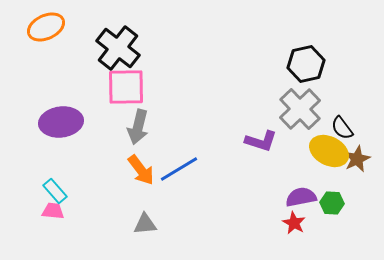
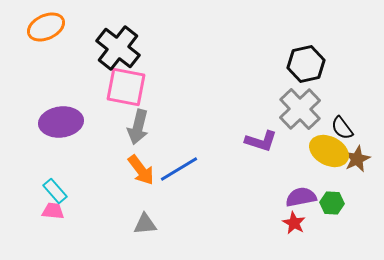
pink square: rotated 12 degrees clockwise
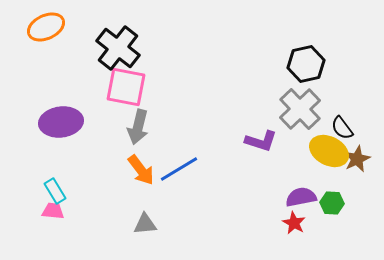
cyan rectangle: rotated 10 degrees clockwise
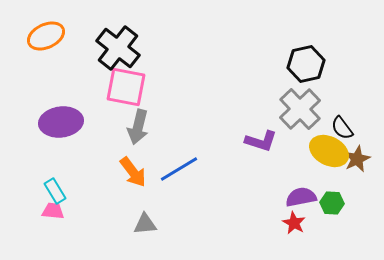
orange ellipse: moved 9 px down
orange arrow: moved 8 px left, 2 px down
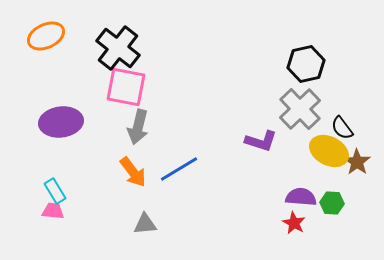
brown star: moved 3 px down; rotated 12 degrees counterclockwise
purple semicircle: rotated 16 degrees clockwise
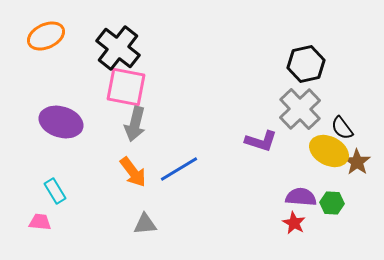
purple ellipse: rotated 24 degrees clockwise
gray arrow: moved 3 px left, 3 px up
pink trapezoid: moved 13 px left, 11 px down
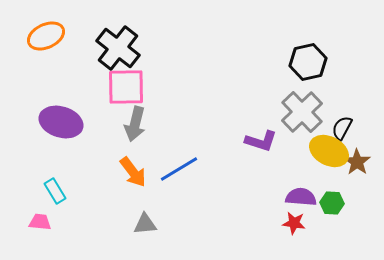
black hexagon: moved 2 px right, 2 px up
pink square: rotated 12 degrees counterclockwise
gray cross: moved 2 px right, 3 px down
black semicircle: rotated 65 degrees clockwise
red star: rotated 20 degrees counterclockwise
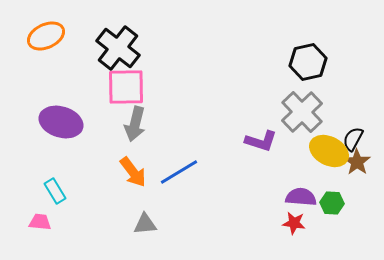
black semicircle: moved 11 px right, 11 px down
blue line: moved 3 px down
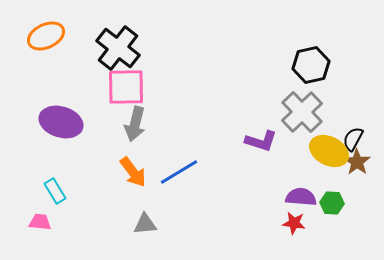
black hexagon: moved 3 px right, 3 px down
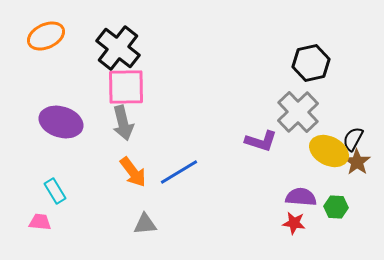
black hexagon: moved 2 px up
gray cross: moved 4 px left
gray arrow: moved 12 px left, 1 px up; rotated 28 degrees counterclockwise
green hexagon: moved 4 px right, 4 px down
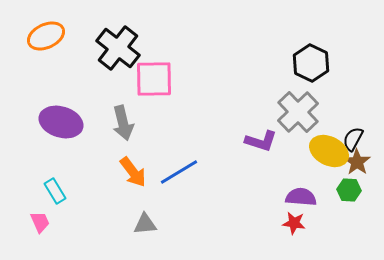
black hexagon: rotated 21 degrees counterclockwise
pink square: moved 28 px right, 8 px up
green hexagon: moved 13 px right, 17 px up
pink trapezoid: rotated 60 degrees clockwise
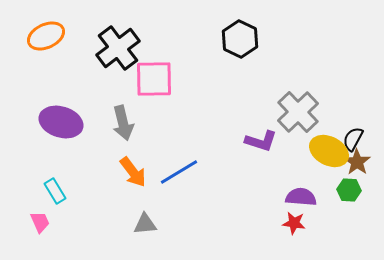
black cross: rotated 15 degrees clockwise
black hexagon: moved 71 px left, 24 px up
